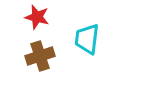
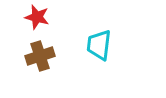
cyan trapezoid: moved 12 px right, 6 px down
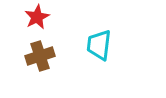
red star: rotated 30 degrees clockwise
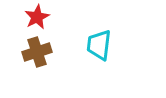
brown cross: moved 3 px left, 4 px up
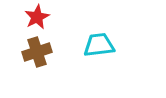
cyan trapezoid: rotated 76 degrees clockwise
